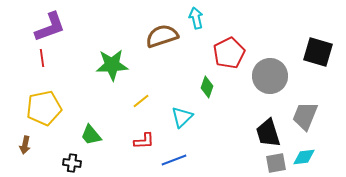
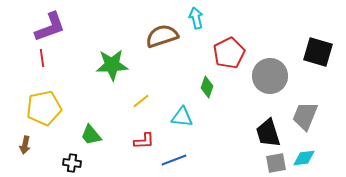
cyan triangle: rotated 50 degrees clockwise
cyan diamond: moved 1 px down
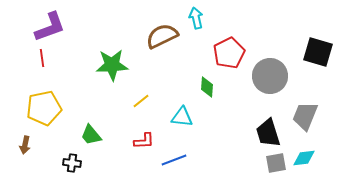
brown semicircle: rotated 8 degrees counterclockwise
green diamond: rotated 15 degrees counterclockwise
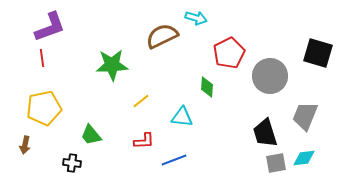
cyan arrow: rotated 120 degrees clockwise
black square: moved 1 px down
black trapezoid: moved 3 px left
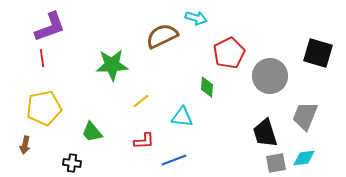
green trapezoid: moved 1 px right, 3 px up
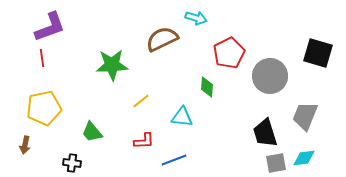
brown semicircle: moved 3 px down
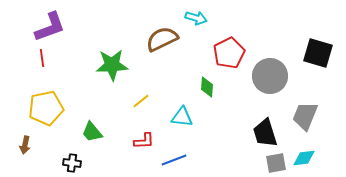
yellow pentagon: moved 2 px right
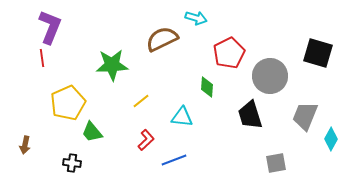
purple L-shape: rotated 48 degrees counterclockwise
yellow pentagon: moved 22 px right, 5 px up; rotated 12 degrees counterclockwise
black trapezoid: moved 15 px left, 18 px up
red L-shape: moved 2 px right, 1 px up; rotated 40 degrees counterclockwise
cyan diamond: moved 27 px right, 19 px up; rotated 55 degrees counterclockwise
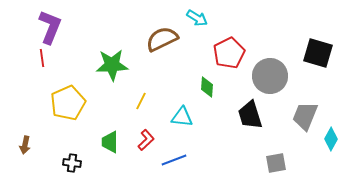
cyan arrow: moved 1 px right; rotated 15 degrees clockwise
yellow line: rotated 24 degrees counterclockwise
green trapezoid: moved 18 px right, 10 px down; rotated 40 degrees clockwise
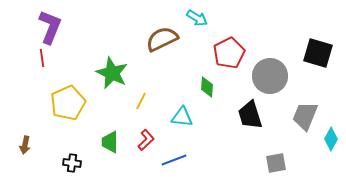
green star: moved 8 px down; rotated 28 degrees clockwise
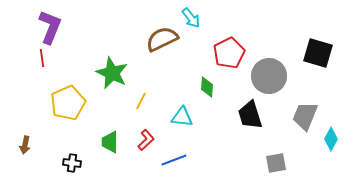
cyan arrow: moved 6 px left; rotated 20 degrees clockwise
gray circle: moved 1 px left
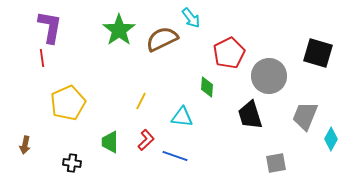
purple L-shape: rotated 12 degrees counterclockwise
green star: moved 7 px right, 43 px up; rotated 12 degrees clockwise
blue line: moved 1 px right, 4 px up; rotated 40 degrees clockwise
